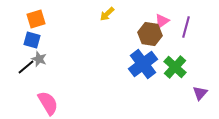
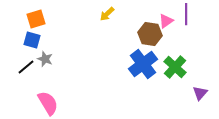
pink triangle: moved 4 px right
purple line: moved 13 px up; rotated 15 degrees counterclockwise
gray star: moved 6 px right
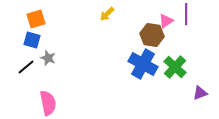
brown hexagon: moved 2 px right, 1 px down
gray star: moved 3 px right, 1 px up
blue cross: rotated 24 degrees counterclockwise
purple triangle: rotated 28 degrees clockwise
pink semicircle: rotated 20 degrees clockwise
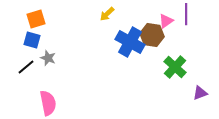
blue cross: moved 13 px left, 22 px up
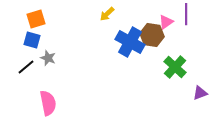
pink triangle: moved 1 px down
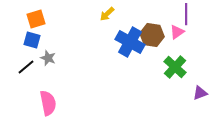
pink triangle: moved 11 px right, 10 px down
